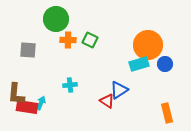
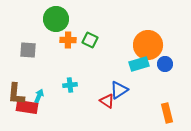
cyan arrow: moved 2 px left, 7 px up
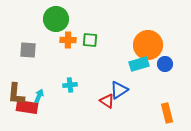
green square: rotated 21 degrees counterclockwise
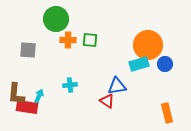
blue triangle: moved 2 px left, 4 px up; rotated 24 degrees clockwise
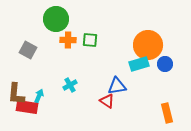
gray square: rotated 24 degrees clockwise
cyan cross: rotated 24 degrees counterclockwise
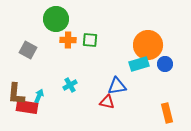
red triangle: moved 1 px down; rotated 21 degrees counterclockwise
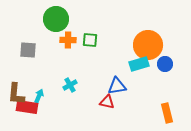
gray square: rotated 24 degrees counterclockwise
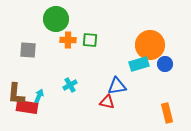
orange circle: moved 2 px right
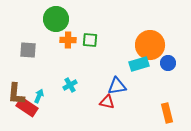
blue circle: moved 3 px right, 1 px up
red rectangle: rotated 25 degrees clockwise
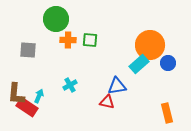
cyan rectangle: rotated 24 degrees counterclockwise
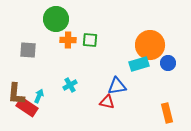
cyan rectangle: rotated 24 degrees clockwise
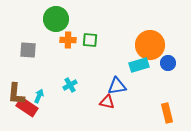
cyan rectangle: moved 1 px down
